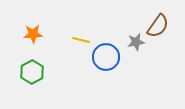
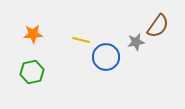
green hexagon: rotated 15 degrees clockwise
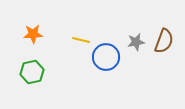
brown semicircle: moved 6 px right, 15 px down; rotated 15 degrees counterclockwise
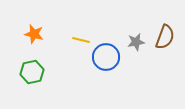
orange star: moved 1 px right; rotated 18 degrees clockwise
brown semicircle: moved 1 px right, 4 px up
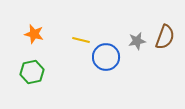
gray star: moved 1 px right, 1 px up
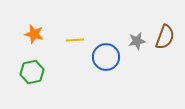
yellow line: moved 6 px left; rotated 18 degrees counterclockwise
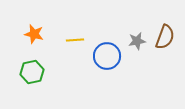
blue circle: moved 1 px right, 1 px up
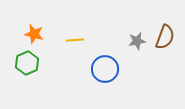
blue circle: moved 2 px left, 13 px down
green hexagon: moved 5 px left, 9 px up; rotated 10 degrees counterclockwise
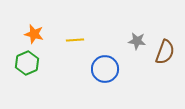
brown semicircle: moved 15 px down
gray star: rotated 18 degrees clockwise
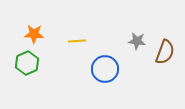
orange star: rotated 12 degrees counterclockwise
yellow line: moved 2 px right, 1 px down
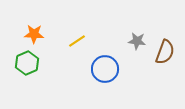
yellow line: rotated 30 degrees counterclockwise
